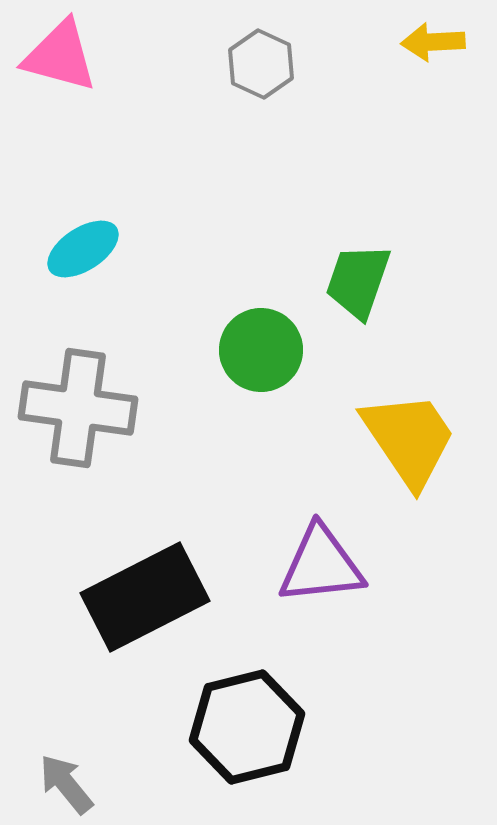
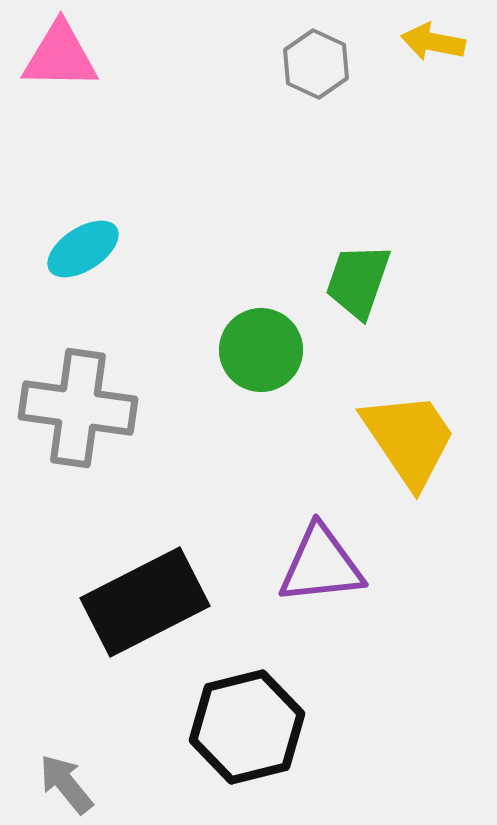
yellow arrow: rotated 14 degrees clockwise
pink triangle: rotated 14 degrees counterclockwise
gray hexagon: moved 55 px right
black rectangle: moved 5 px down
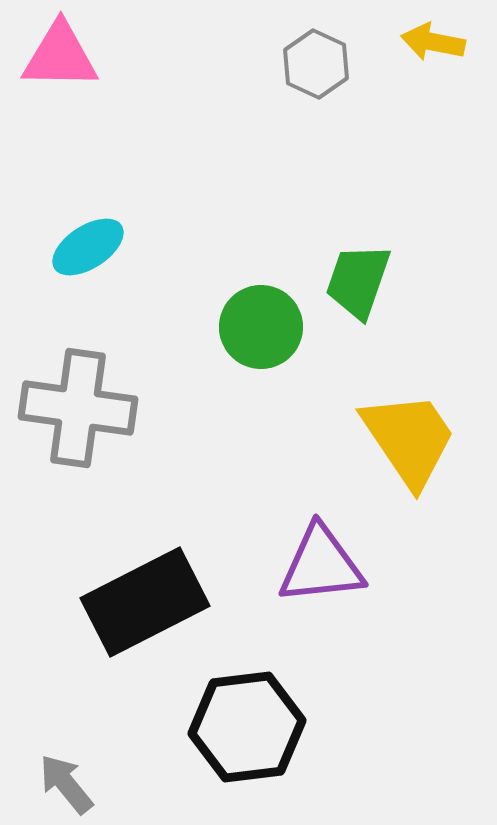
cyan ellipse: moved 5 px right, 2 px up
green circle: moved 23 px up
black hexagon: rotated 7 degrees clockwise
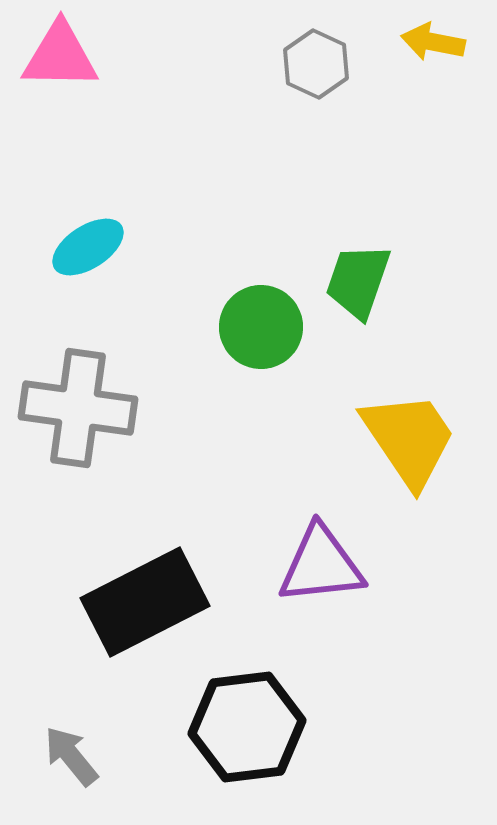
gray arrow: moved 5 px right, 28 px up
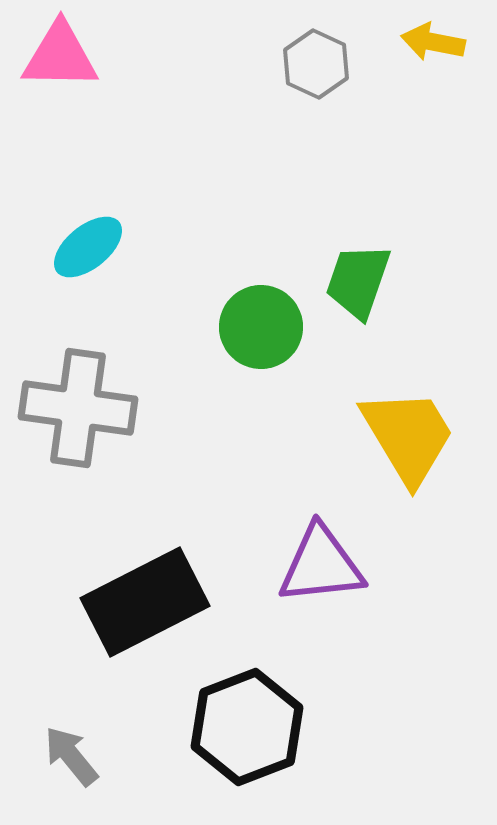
cyan ellipse: rotated 6 degrees counterclockwise
yellow trapezoid: moved 1 px left, 3 px up; rotated 3 degrees clockwise
black hexagon: rotated 14 degrees counterclockwise
